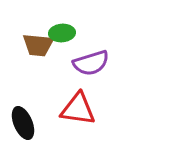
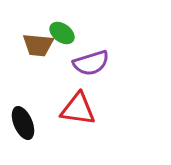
green ellipse: rotated 40 degrees clockwise
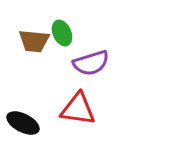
green ellipse: rotated 30 degrees clockwise
brown trapezoid: moved 4 px left, 4 px up
black ellipse: rotated 40 degrees counterclockwise
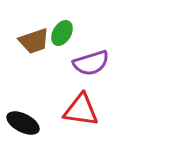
green ellipse: rotated 55 degrees clockwise
brown trapezoid: rotated 24 degrees counterclockwise
red triangle: moved 3 px right, 1 px down
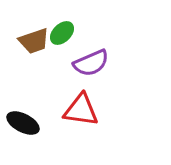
green ellipse: rotated 15 degrees clockwise
purple semicircle: rotated 6 degrees counterclockwise
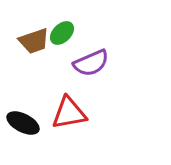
red triangle: moved 12 px left, 3 px down; rotated 18 degrees counterclockwise
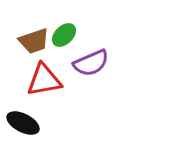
green ellipse: moved 2 px right, 2 px down
red triangle: moved 25 px left, 33 px up
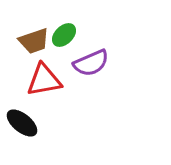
black ellipse: moved 1 px left; rotated 12 degrees clockwise
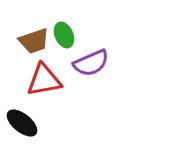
green ellipse: rotated 70 degrees counterclockwise
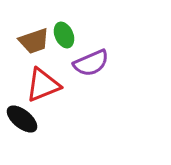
red triangle: moved 1 px left, 5 px down; rotated 12 degrees counterclockwise
black ellipse: moved 4 px up
